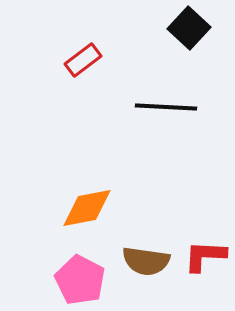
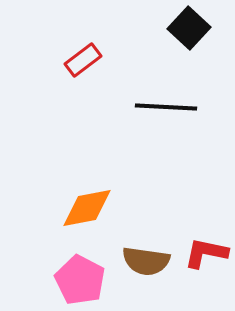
red L-shape: moved 1 px right, 3 px up; rotated 9 degrees clockwise
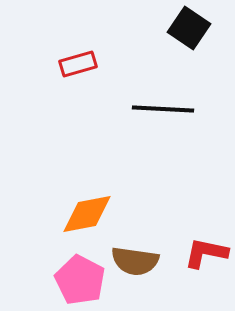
black square: rotated 9 degrees counterclockwise
red rectangle: moved 5 px left, 4 px down; rotated 21 degrees clockwise
black line: moved 3 px left, 2 px down
orange diamond: moved 6 px down
brown semicircle: moved 11 px left
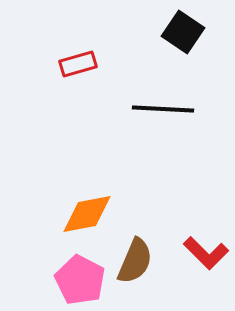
black square: moved 6 px left, 4 px down
red L-shape: rotated 147 degrees counterclockwise
brown semicircle: rotated 75 degrees counterclockwise
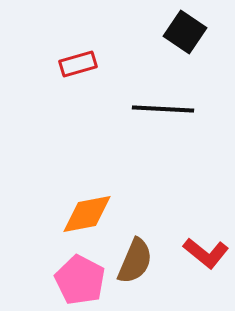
black square: moved 2 px right
red L-shape: rotated 6 degrees counterclockwise
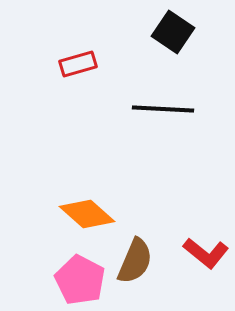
black square: moved 12 px left
orange diamond: rotated 52 degrees clockwise
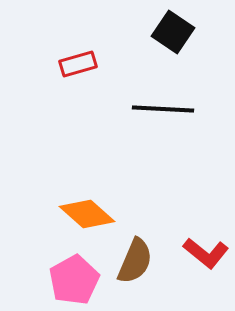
pink pentagon: moved 6 px left; rotated 15 degrees clockwise
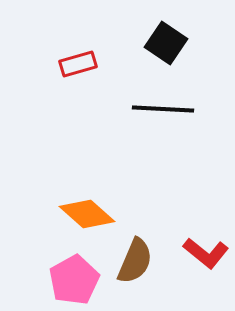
black square: moved 7 px left, 11 px down
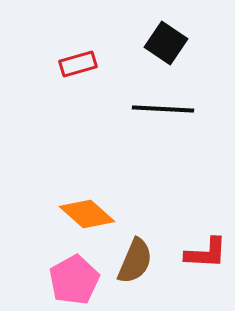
red L-shape: rotated 36 degrees counterclockwise
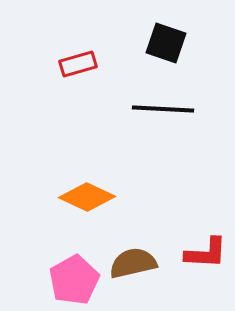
black square: rotated 15 degrees counterclockwise
orange diamond: moved 17 px up; rotated 16 degrees counterclockwise
brown semicircle: moved 2 px left, 2 px down; rotated 126 degrees counterclockwise
